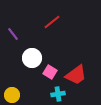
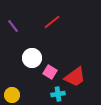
purple line: moved 8 px up
red trapezoid: moved 1 px left, 2 px down
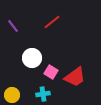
pink square: moved 1 px right
cyan cross: moved 15 px left
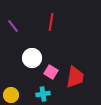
red line: moved 1 px left; rotated 42 degrees counterclockwise
red trapezoid: rotated 45 degrees counterclockwise
yellow circle: moved 1 px left
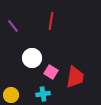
red line: moved 1 px up
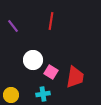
white circle: moved 1 px right, 2 px down
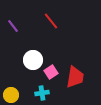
red line: rotated 48 degrees counterclockwise
pink square: rotated 24 degrees clockwise
cyan cross: moved 1 px left, 1 px up
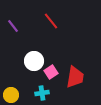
white circle: moved 1 px right, 1 px down
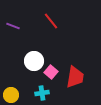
purple line: rotated 32 degrees counterclockwise
pink square: rotated 16 degrees counterclockwise
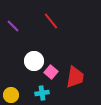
purple line: rotated 24 degrees clockwise
